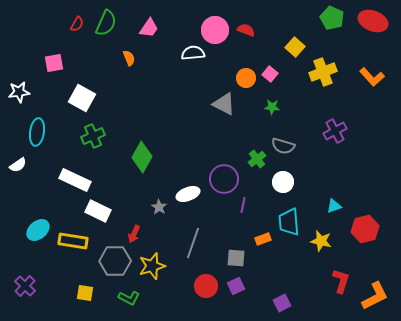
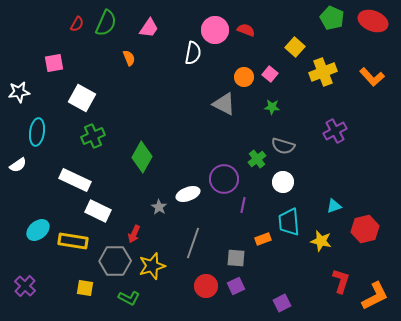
white semicircle at (193, 53): rotated 105 degrees clockwise
orange circle at (246, 78): moved 2 px left, 1 px up
yellow square at (85, 293): moved 5 px up
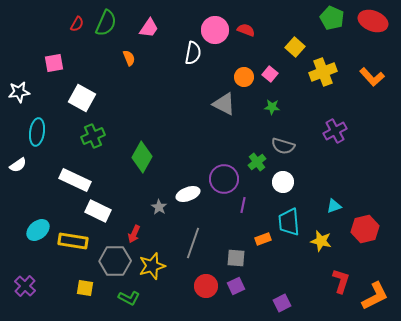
green cross at (257, 159): moved 3 px down
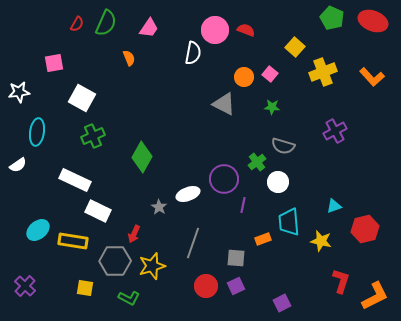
white circle at (283, 182): moved 5 px left
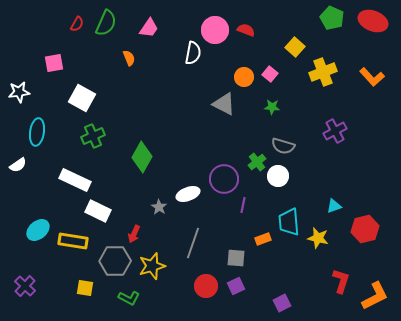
white circle at (278, 182): moved 6 px up
yellow star at (321, 241): moved 3 px left, 3 px up
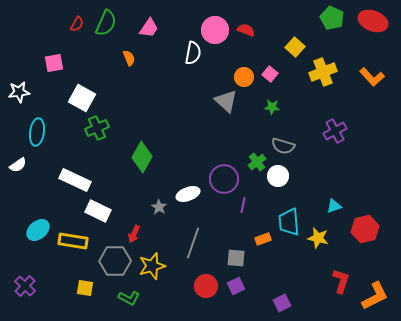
gray triangle at (224, 104): moved 2 px right, 3 px up; rotated 15 degrees clockwise
green cross at (93, 136): moved 4 px right, 8 px up
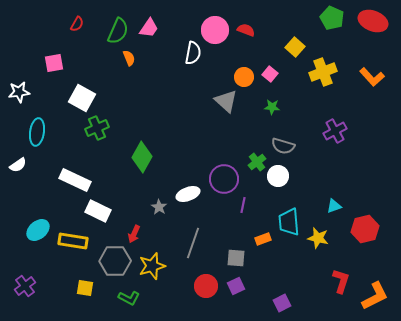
green semicircle at (106, 23): moved 12 px right, 8 px down
purple cross at (25, 286): rotated 10 degrees clockwise
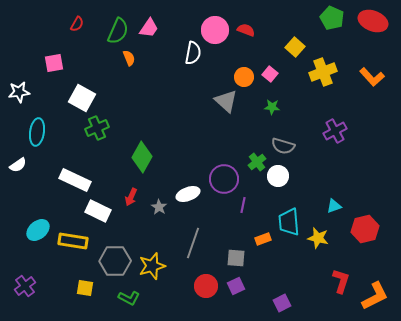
red arrow at (134, 234): moved 3 px left, 37 px up
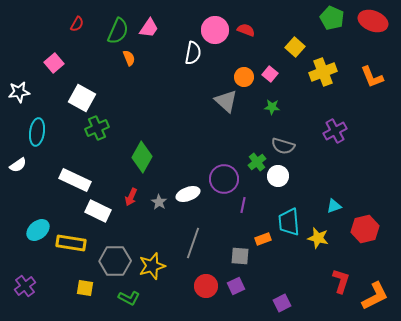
pink square at (54, 63): rotated 30 degrees counterclockwise
orange L-shape at (372, 77): rotated 20 degrees clockwise
gray star at (159, 207): moved 5 px up
yellow rectangle at (73, 241): moved 2 px left, 2 px down
gray square at (236, 258): moved 4 px right, 2 px up
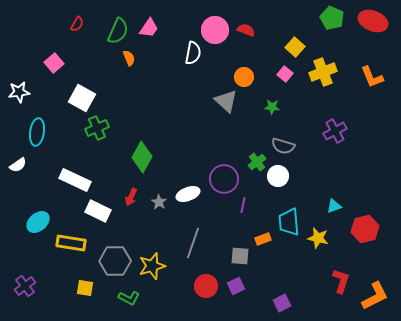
pink square at (270, 74): moved 15 px right
cyan ellipse at (38, 230): moved 8 px up
